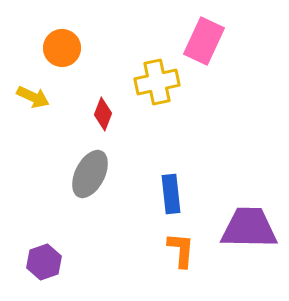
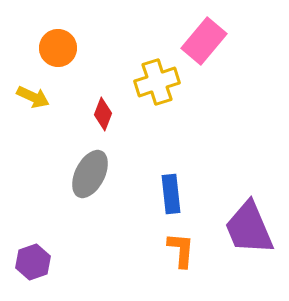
pink rectangle: rotated 15 degrees clockwise
orange circle: moved 4 px left
yellow cross: rotated 6 degrees counterclockwise
purple trapezoid: rotated 114 degrees counterclockwise
purple hexagon: moved 11 px left
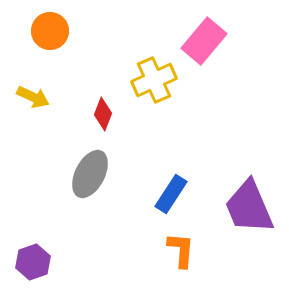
orange circle: moved 8 px left, 17 px up
yellow cross: moved 3 px left, 2 px up; rotated 6 degrees counterclockwise
blue rectangle: rotated 39 degrees clockwise
purple trapezoid: moved 21 px up
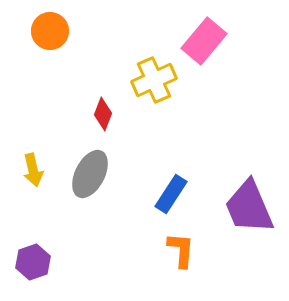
yellow arrow: moved 73 px down; rotated 52 degrees clockwise
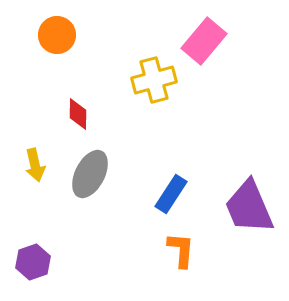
orange circle: moved 7 px right, 4 px down
yellow cross: rotated 9 degrees clockwise
red diamond: moved 25 px left; rotated 20 degrees counterclockwise
yellow arrow: moved 2 px right, 5 px up
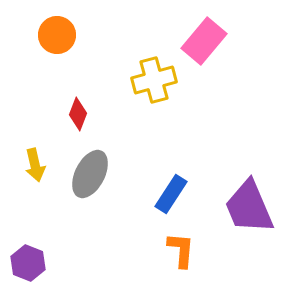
red diamond: rotated 20 degrees clockwise
purple hexagon: moved 5 px left, 1 px down; rotated 20 degrees counterclockwise
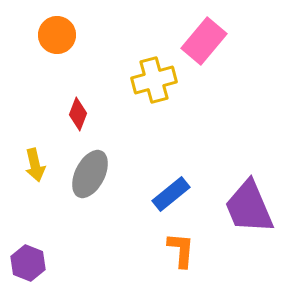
blue rectangle: rotated 18 degrees clockwise
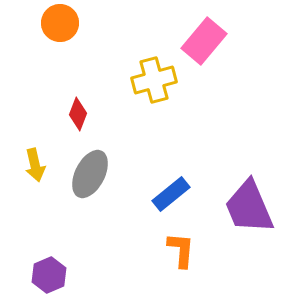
orange circle: moved 3 px right, 12 px up
purple hexagon: moved 21 px right, 12 px down; rotated 16 degrees clockwise
